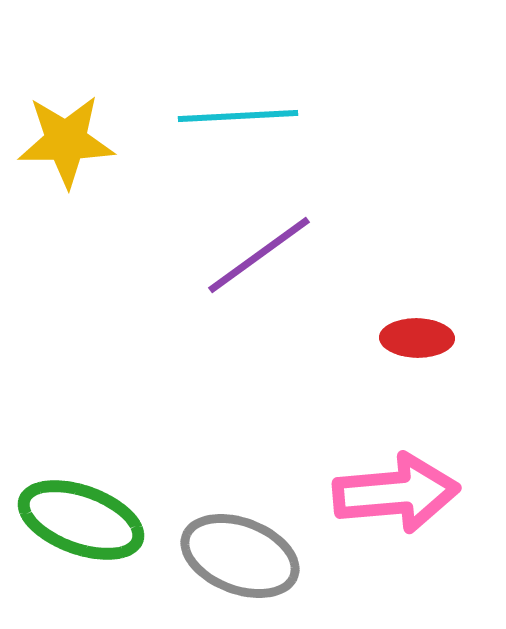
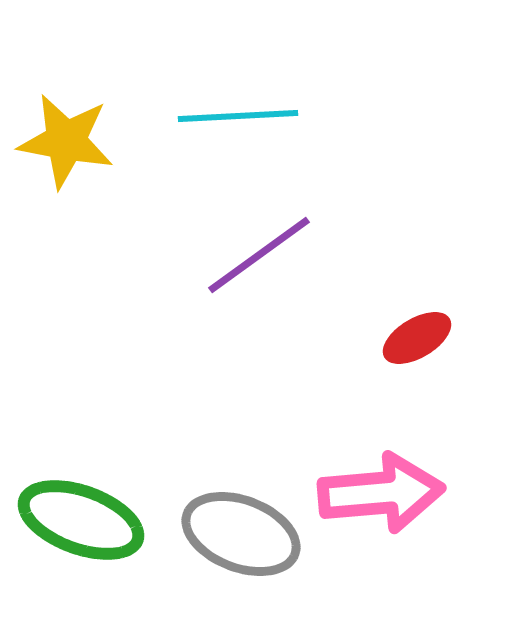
yellow star: rotated 12 degrees clockwise
red ellipse: rotated 32 degrees counterclockwise
pink arrow: moved 15 px left
gray ellipse: moved 1 px right, 22 px up
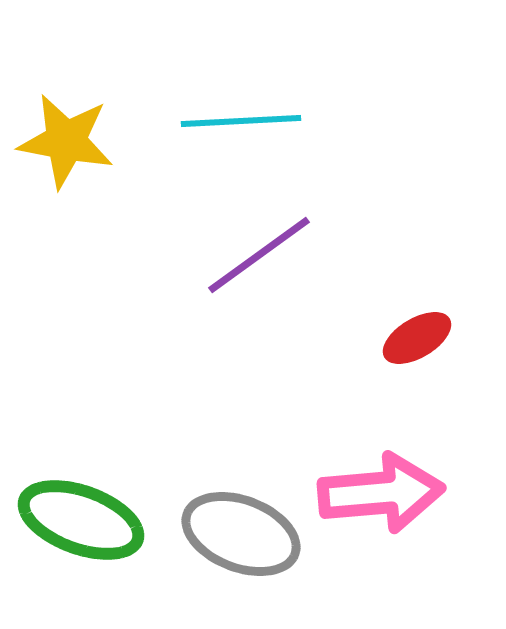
cyan line: moved 3 px right, 5 px down
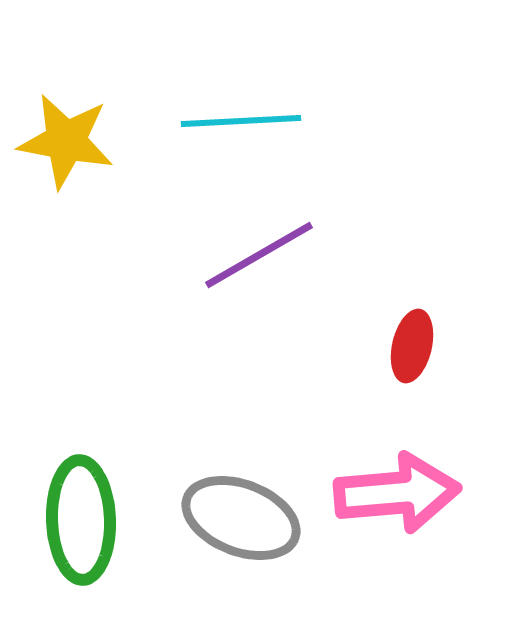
purple line: rotated 6 degrees clockwise
red ellipse: moved 5 px left, 8 px down; rotated 46 degrees counterclockwise
pink arrow: moved 16 px right
green ellipse: rotated 68 degrees clockwise
gray ellipse: moved 16 px up
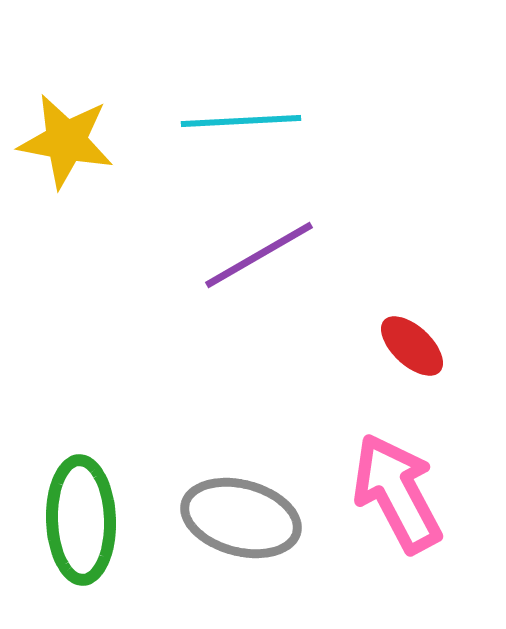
red ellipse: rotated 60 degrees counterclockwise
pink arrow: rotated 113 degrees counterclockwise
gray ellipse: rotated 6 degrees counterclockwise
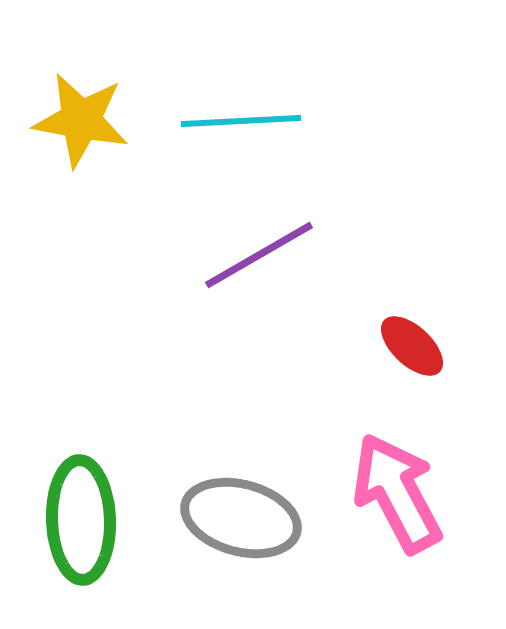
yellow star: moved 15 px right, 21 px up
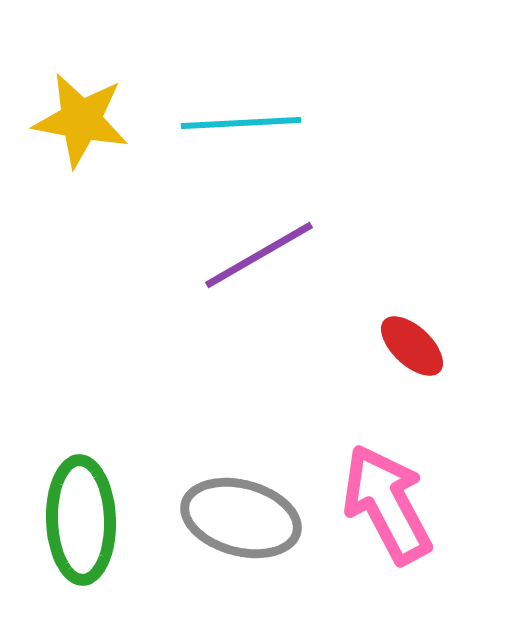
cyan line: moved 2 px down
pink arrow: moved 10 px left, 11 px down
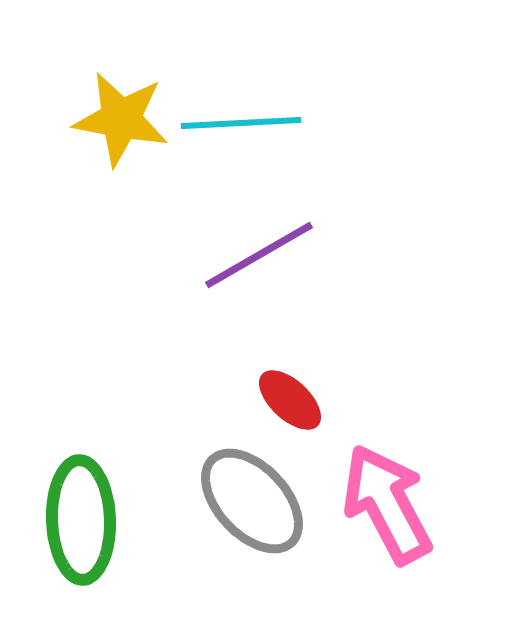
yellow star: moved 40 px right, 1 px up
red ellipse: moved 122 px left, 54 px down
gray ellipse: moved 11 px right, 17 px up; rotated 32 degrees clockwise
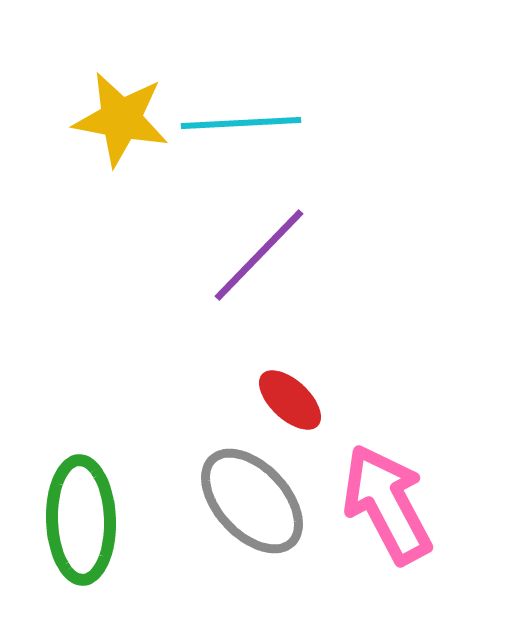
purple line: rotated 16 degrees counterclockwise
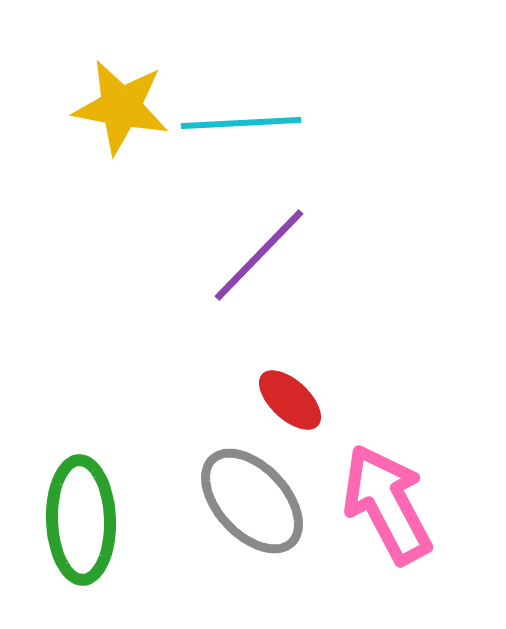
yellow star: moved 12 px up
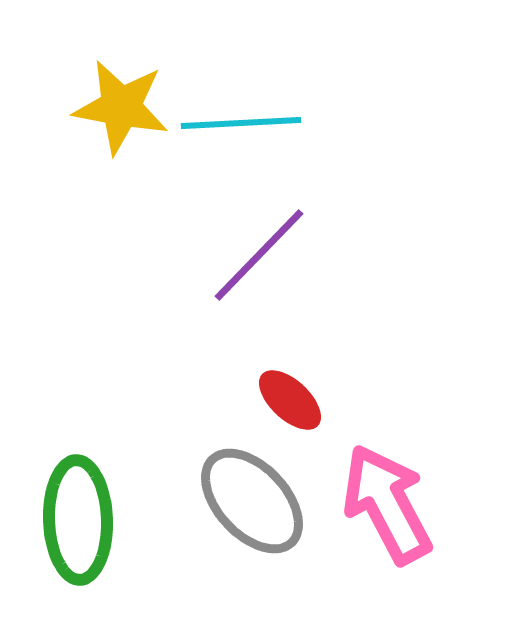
green ellipse: moved 3 px left
